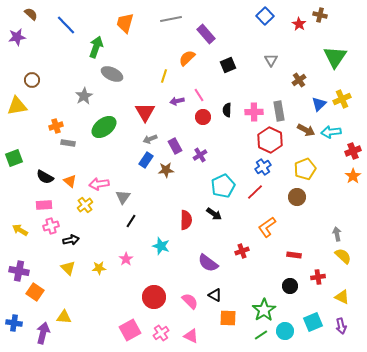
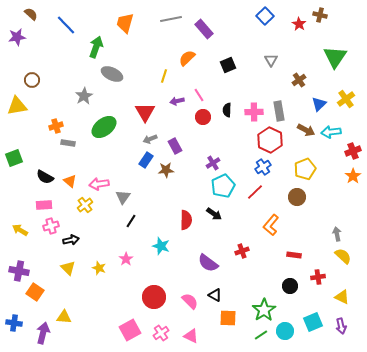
purple rectangle at (206, 34): moved 2 px left, 5 px up
yellow cross at (342, 99): moved 4 px right; rotated 12 degrees counterclockwise
purple cross at (200, 155): moved 13 px right, 8 px down
orange L-shape at (267, 227): moved 4 px right, 2 px up; rotated 15 degrees counterclockwise
yellow star at (99, 268): rotated 24 degrees clockwise
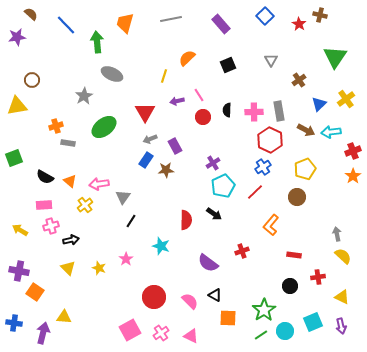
purple rectangle at (204, 29): moved 17 px right, 5 px up
green arrow at (96, 47): moved 1 px right, 5 px up; rotated 25 degrees counterclockwise
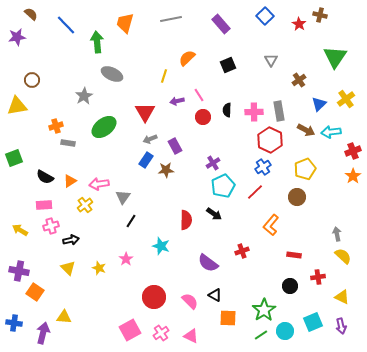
orange triangle at (70, 181): rotated 48 degrees clockwise
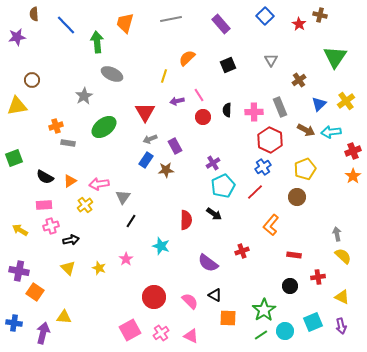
brown semicircle at (31, 14): moved 3 px right; rotated 136 degrees counterclockwise
yellow cross at (346, 99): moved 2 px down
gray rectangle at (279, 111): moved 1 px right, 4 px up; rotated 12 degrees counterclockwise
